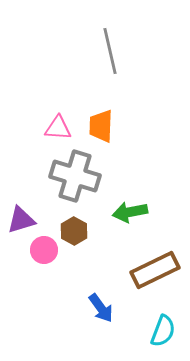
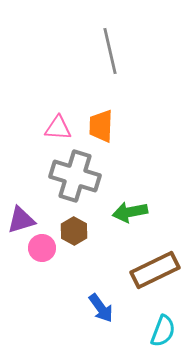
pink circle: moved 2 px left, 2 px up
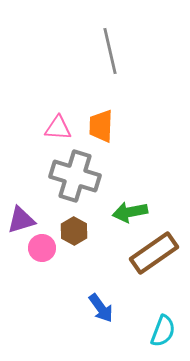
brown rectangle: moved 1 px left, 17 px up; rotated 9 degrees counterclockwise
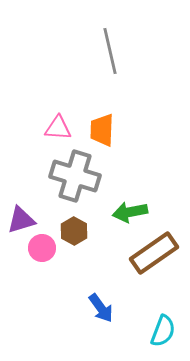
orange trapezoid: moved 1 px right, 4 px down
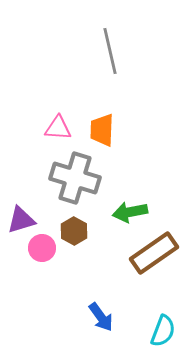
gray cross: moved 2 px down
blue arrow: moved 9 px down
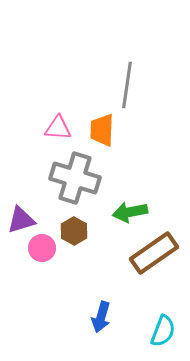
gray line: moved 17 px right, 34 px down; rotated 21 degrees clockwise
blue arrow: rotated 52 degrees clockwise
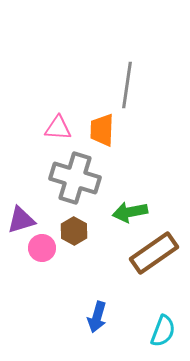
blue arrow: moved 4 px left
